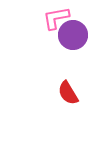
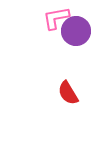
purple circle: moved 3 px right, 4 px up
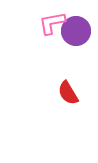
pink L-shape: moved 4 px left, 5 px down
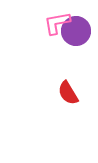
pink L-shape: moved 5 px right
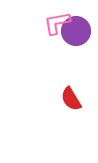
red semicircle: moved 3 px right, 6 px down
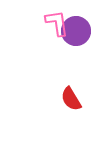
pink L-shape: rotated 92 degrees clockwise
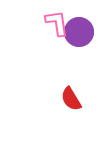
purple circle: moved 3 px right, 1 px down
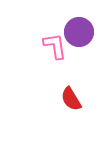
pink L-shape: moved 2 px left, 23 px down
